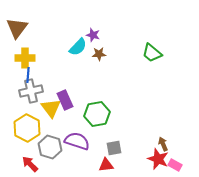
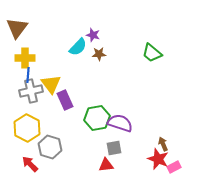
yellow triangle: moved 24 px up
green hexagon: moved 4 px down
purple semicircle: moved 43 px right, 18 px up
pink rectangle: moved 1 px left, 2 px down; rotated 56 degrees counterclockwise
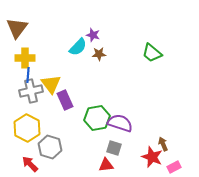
gray square: rotated 28 degrees clockwise
red star: moved 6 px left, 2 px up
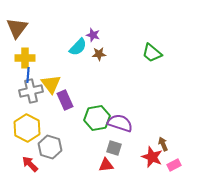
pink rectangle: moved 2 px up
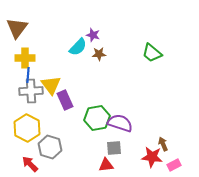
yellow triangle: moved 1 px down
gray cross: rotated 10 degrees clockwise
gray square: rotated 21 degrees counterclockwise
red star: rotated 15 degrees counterclockwise
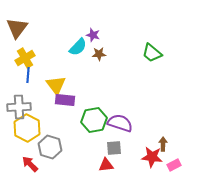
yellow cross: rotated 30 degrees counterclockwise
yellow triangle: moved 5 px right
gray cross: moved 12 px left, 16 px down
purple rectangle: rotated 60 degrees counterclockwise
green hexagon: moved 3 px left, 2 px down
brown arrow: rotated 24 degrees clockwise
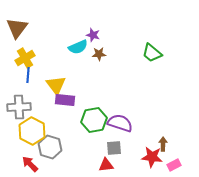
cyan semicircle: rotated 24 degrees clockwise
yellow hexagon: moved 5 px right, 3 px down
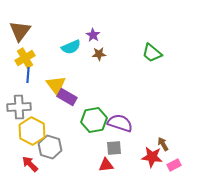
brown triangle: moved 3 px right, 3 px down
purple star: rotated 16 degrees clockwise
cyan semicircle: moved 7 px left
purple rectangle: moved 2 px right, 3 px up; rotated 24 degrees clockwise
brown arrow: rotated 32 degrees counterclockwise
